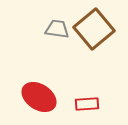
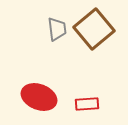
gray trapezoid: rotated 75 degrees clockwise
red ellipse: rotated 12 degrees counterclockwise
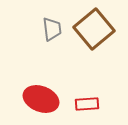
gray trapezoid: moved 5 px left
red ellipse: moved 2 px right, 2 px down
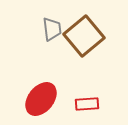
brown square: moved 10 px left, 7 px down
red ellipse: rotated 72 degrees counterclockwise
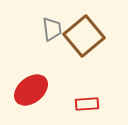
red ellipse: moved 10 px left, 9 px up; rotated 12 degrees clockwise
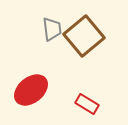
red rectangle: rotated 35 degrees clockwise
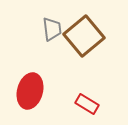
red ellipse: moved 1 px left, 1 px down; rotated 36 degrees counterclockwise
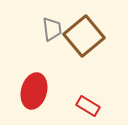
red ellipse: moved 4 px right
red rectangle: moved 1 px right, 2 px down
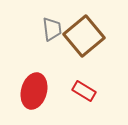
red rectangle: moved 4 px left, 15 px up
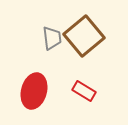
gray trapezoid: moved 9 px down
